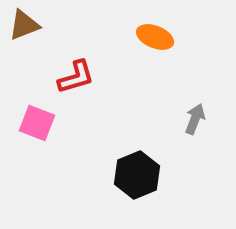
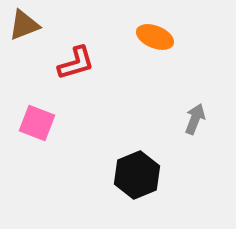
red L-shape: moved 14 px up
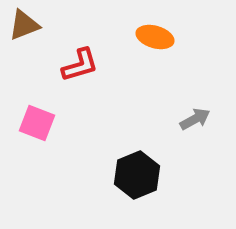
orange ellipse: rotated 6 degrees counterclockwise
red L-shape: moved 4 px right, 2 px down
gray arrow: rotated 40 degrees clockwise
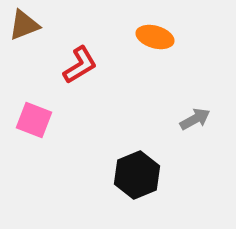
red L-shape: rotated 15 degrees counterclockwise
pink square: moved 3 px left, 3 px up
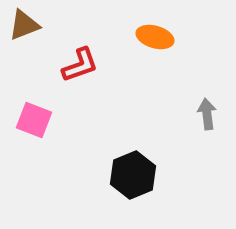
red L-shape: rotated 12 degrees clockwise
gray arrow: moved 12 px right, 5 px up; rotated 68 degrees counterclockwise
black hexagon: moved 4 px left
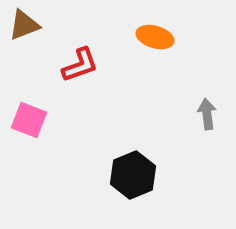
pink square: moved 5 px left
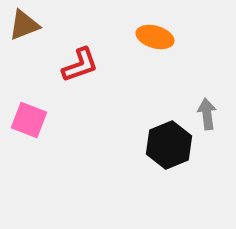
black hexagon: moved 36 px right, 30 px up
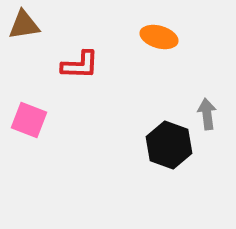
brown triangle: rotated 12 degrees clockwise
orange ellipse: moved 4 px right
red L-shape: rotated 21 degrees clockwise
black hexagon: rotated 18 degrees counterclockwise
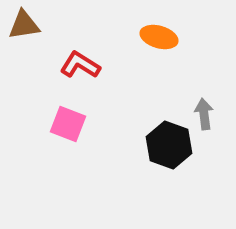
red L-shape: rotated 150 degrees counterclockwise
gray arrow: moved 3 px left
pink square: moved 39 px right, 4 px down
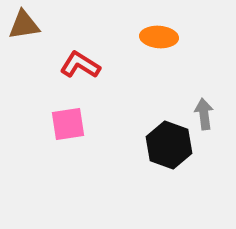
orange ellipse: rotated 12 degrees counterclockwise
pink square: rotated 30 degrees counterclockwise
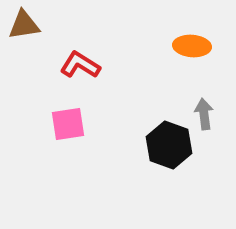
orange ellipse: moved 33 px right, 9 px down
